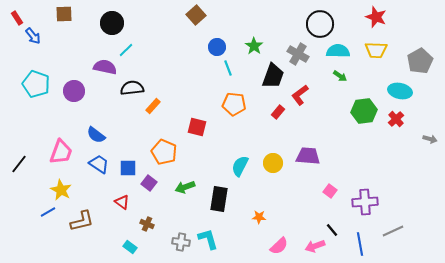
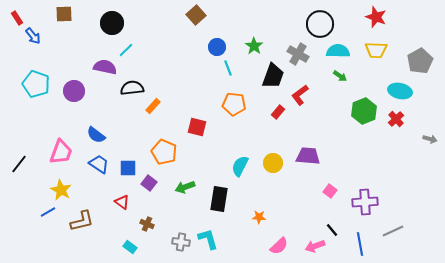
green hexagon at (364, 111): rotated 15 degrees counterclockwise
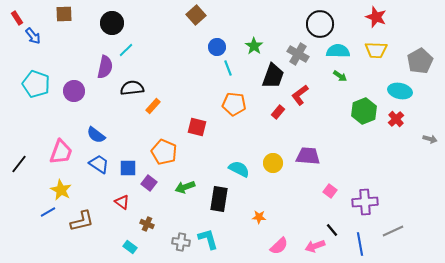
purple semicircle at (105, 67): rotated 90 degrees clockwise
cyan semicircle at (240, 166): moved 1 px left, 3 px down; rotated 90 degrees clockwise
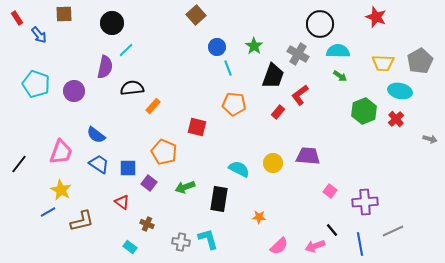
blue arrow at (33, 36): moved 6 px right, 1 px up
yellow trapezoid at (376, 50): moved 7 px right, 13 px down
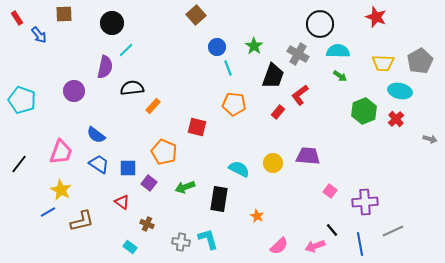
cyan pentagon at (36, 84): moved 14 px left, 16 px down
orange star at (259, 217): moved 2 px left, 1 px up; rotated 24 degrees clockwise
